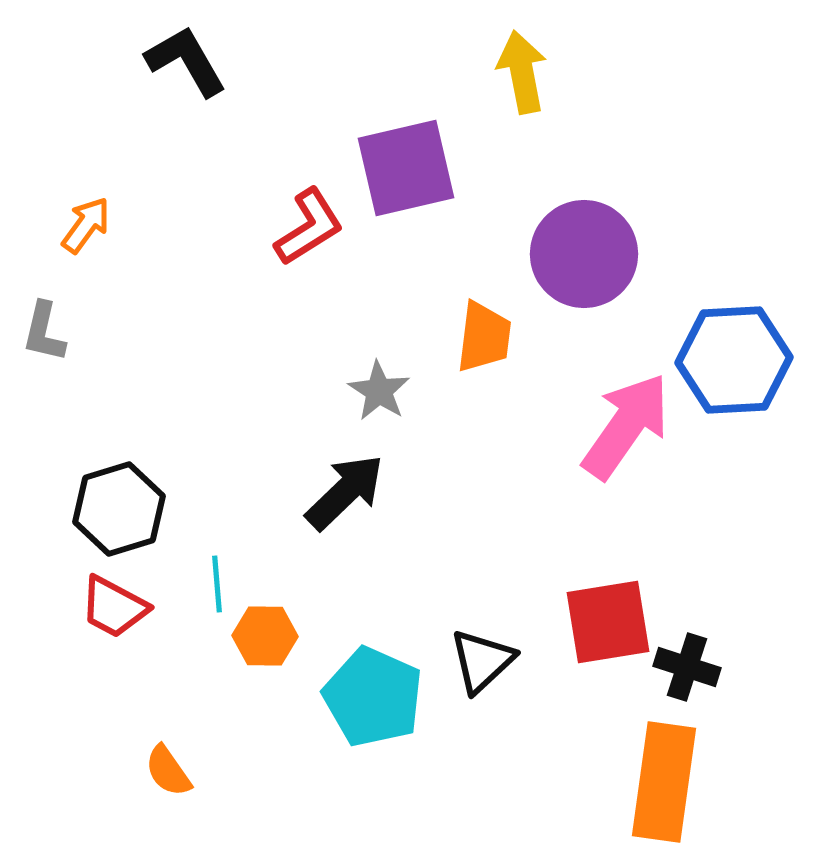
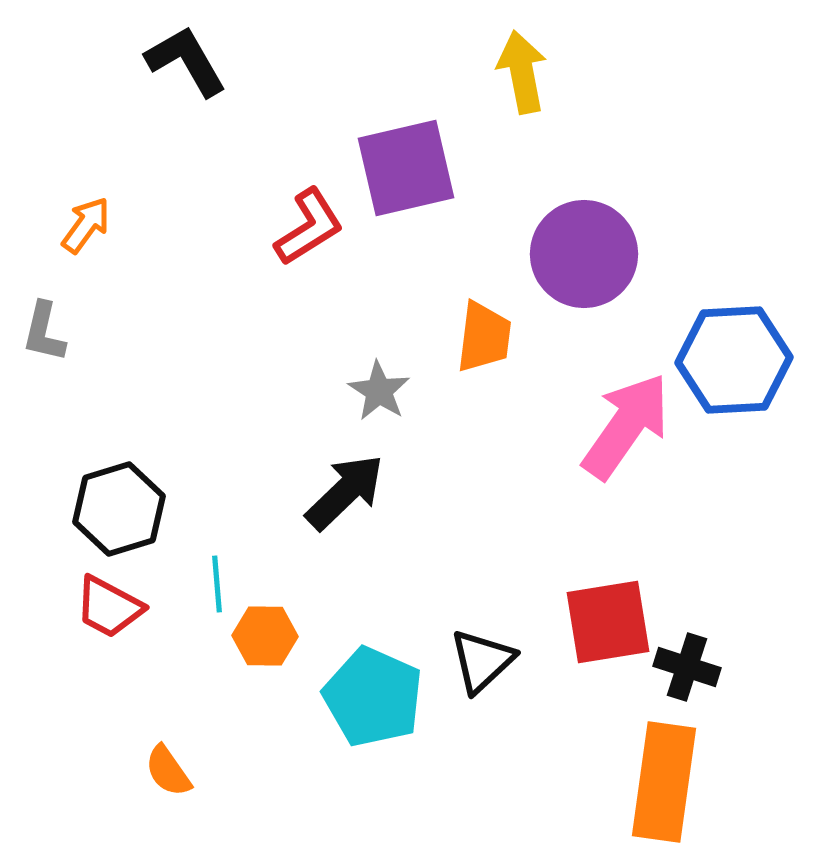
red trapezoid: moved 5 px left
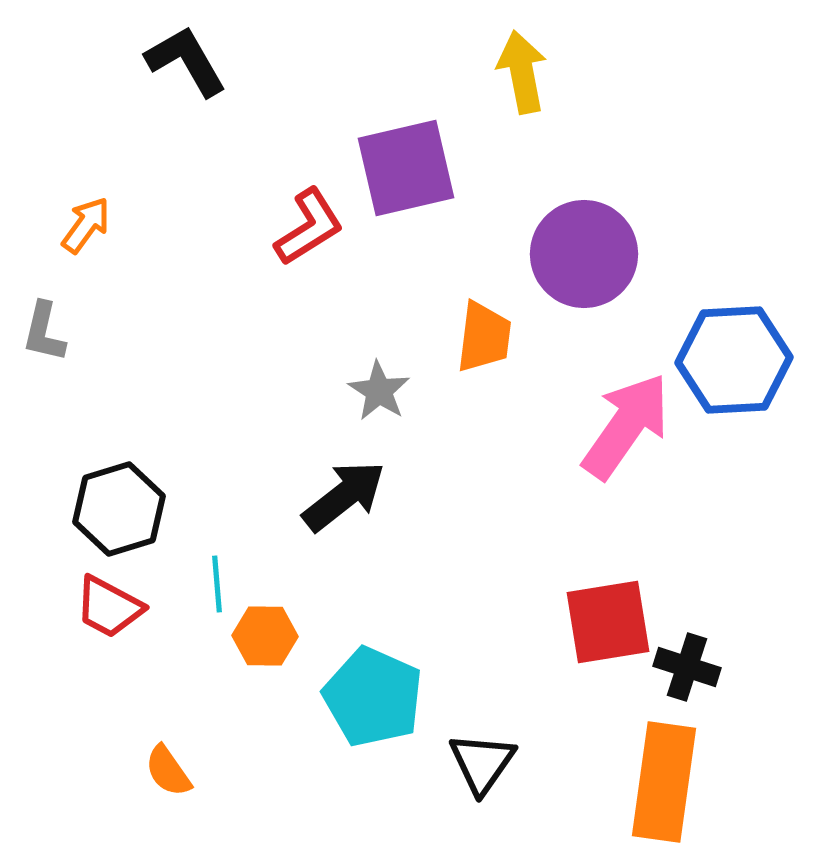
black arrow: moved 1 px left, 4 px down; rotated 6 degrees clockwise
black triangle: moved 102 px down; rotated 12 degrees counterclockwise
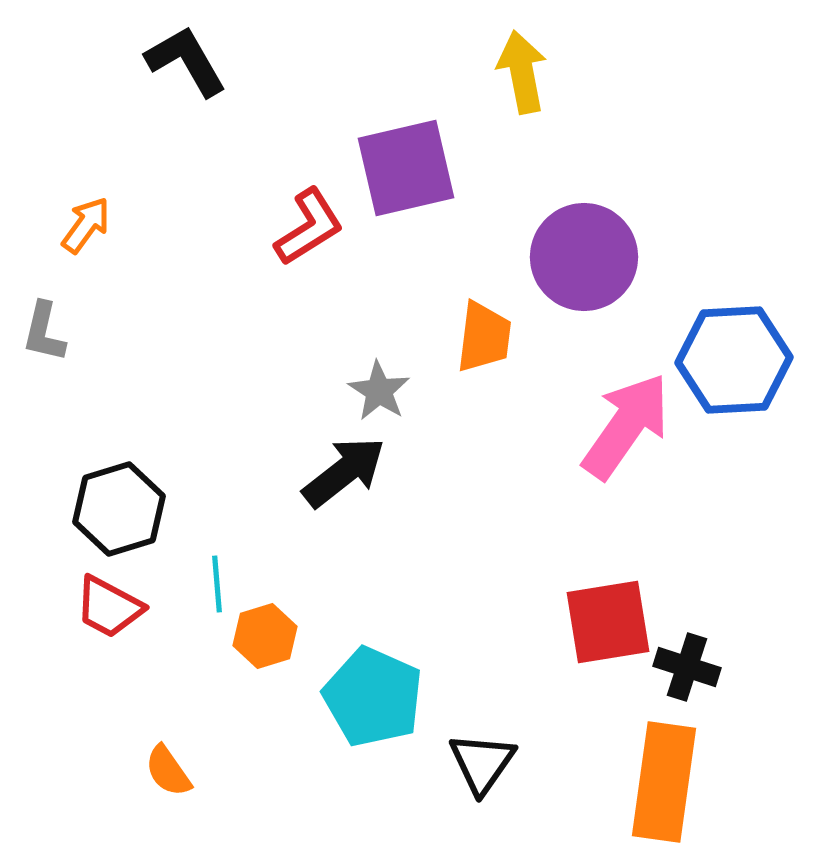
purple circle: moved 3 px down
black arrow: moved 24 px up
orange hexagon: rotated 18 degrees counterclockwise
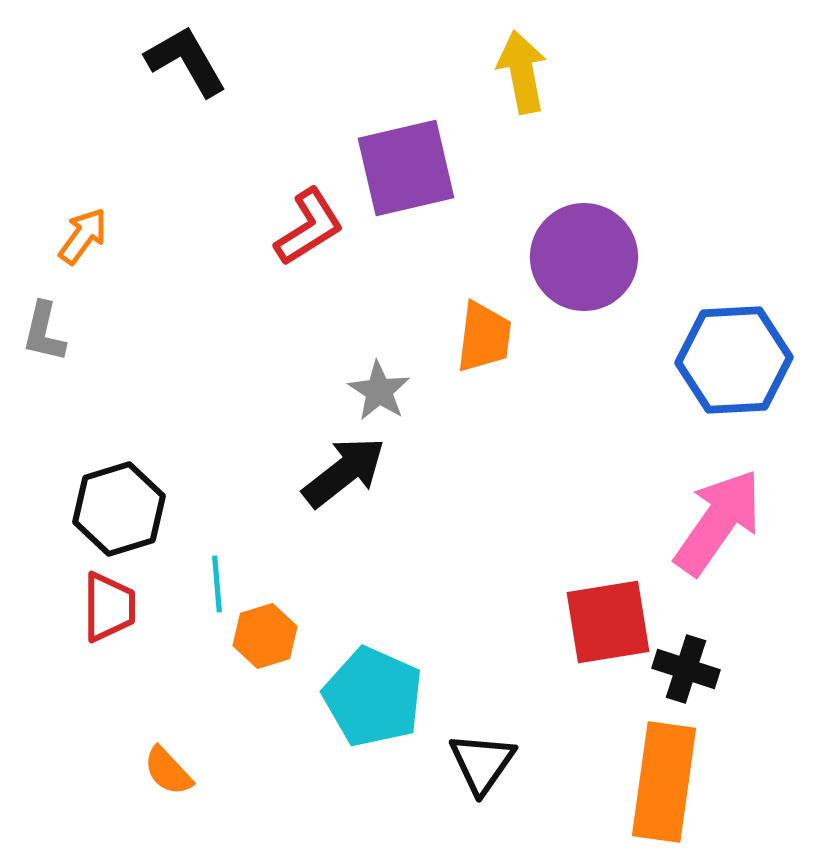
orange arrow: moved 3 px left, 11 px down
pink arrow: moved 92 px right, 96 px down
red trapezoid: rotated 118 degrees counterclockwise
black cross: moved 1 px left, 2 px down
orange semicircle: rotated 8 degrees counterclockwise
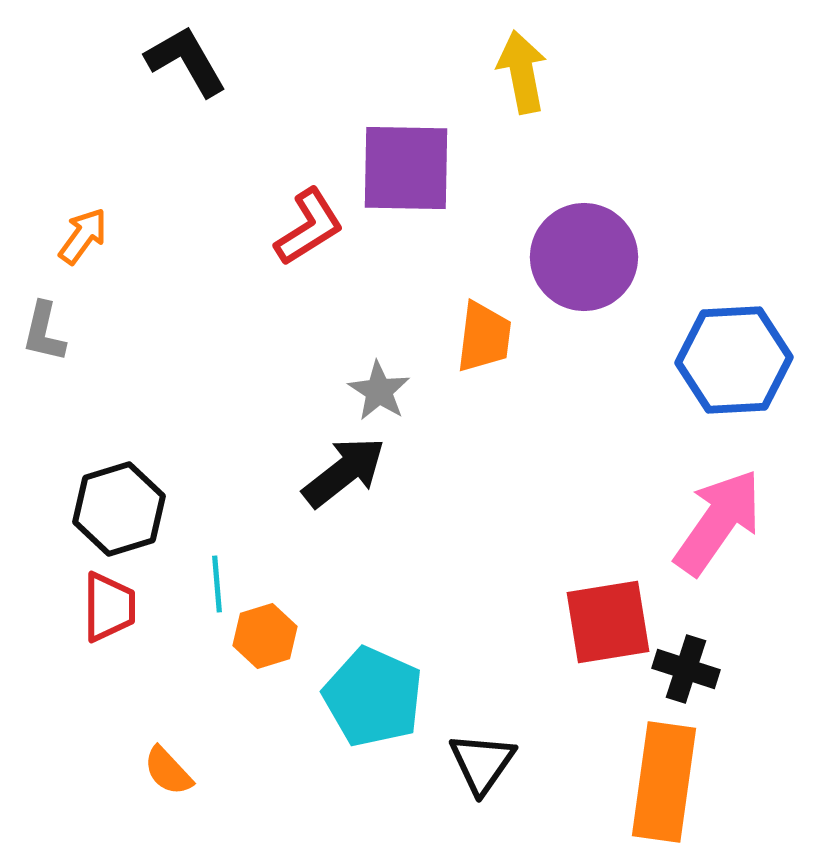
purple square: rotated 14 degrees clockwise
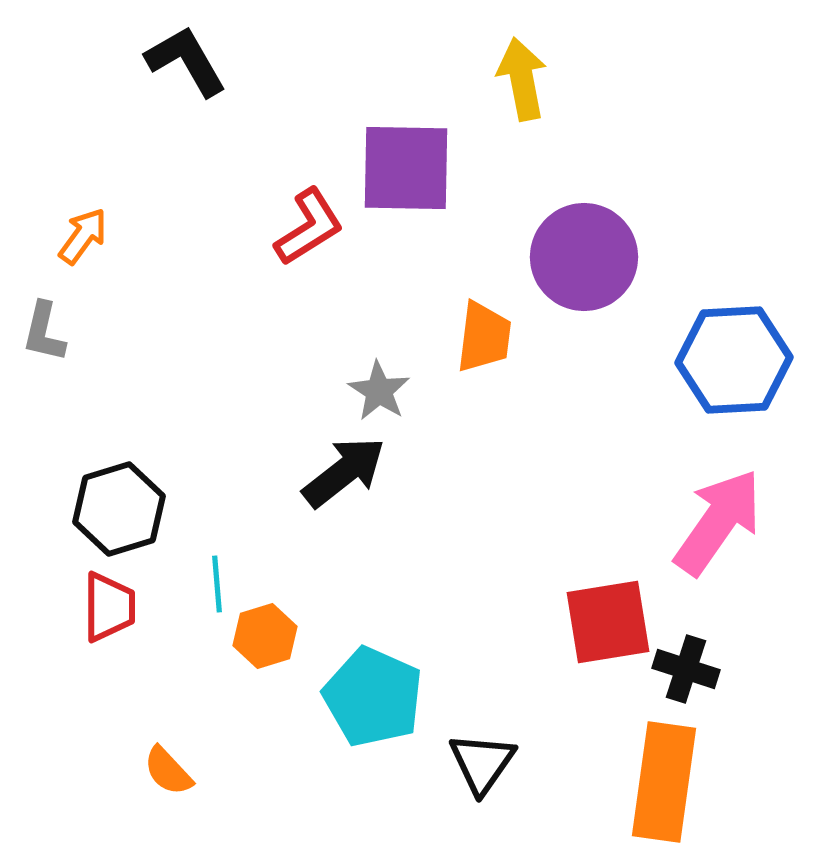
yellow arrow: moved 7 px down
